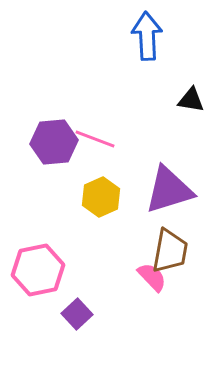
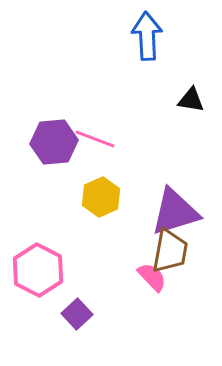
purple triangle: moved 6 px right, 22 px down
pink hexagon: rotated 21 degrees counterclockwise
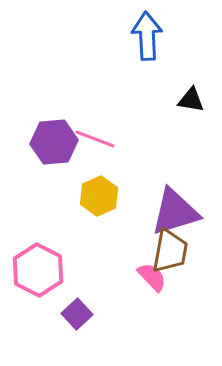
yellow hexagon: moved 2 px left, 1 px up
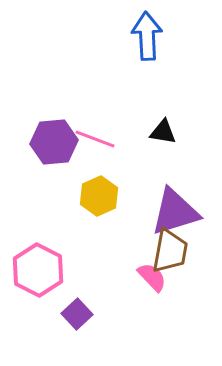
black triangle: moved 28 px left, 32 px down
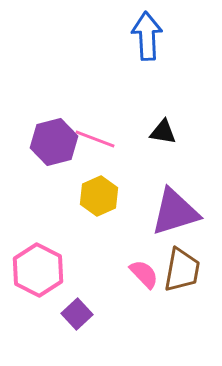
purple hexagon: rotated 9 degrees counterclockwise
brown trapezoid: moved 12 px right, 19 px down
pink semicircle: moved 8 px left, 3 px up
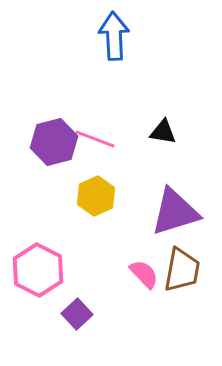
blue arrow: moved 33 px left
yellow hexagon: moved 3 px left
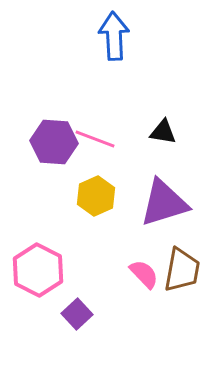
purple hexagon: rotated 18 degrees clockwise
purple triangle: moved 11 px left, 9 px up
